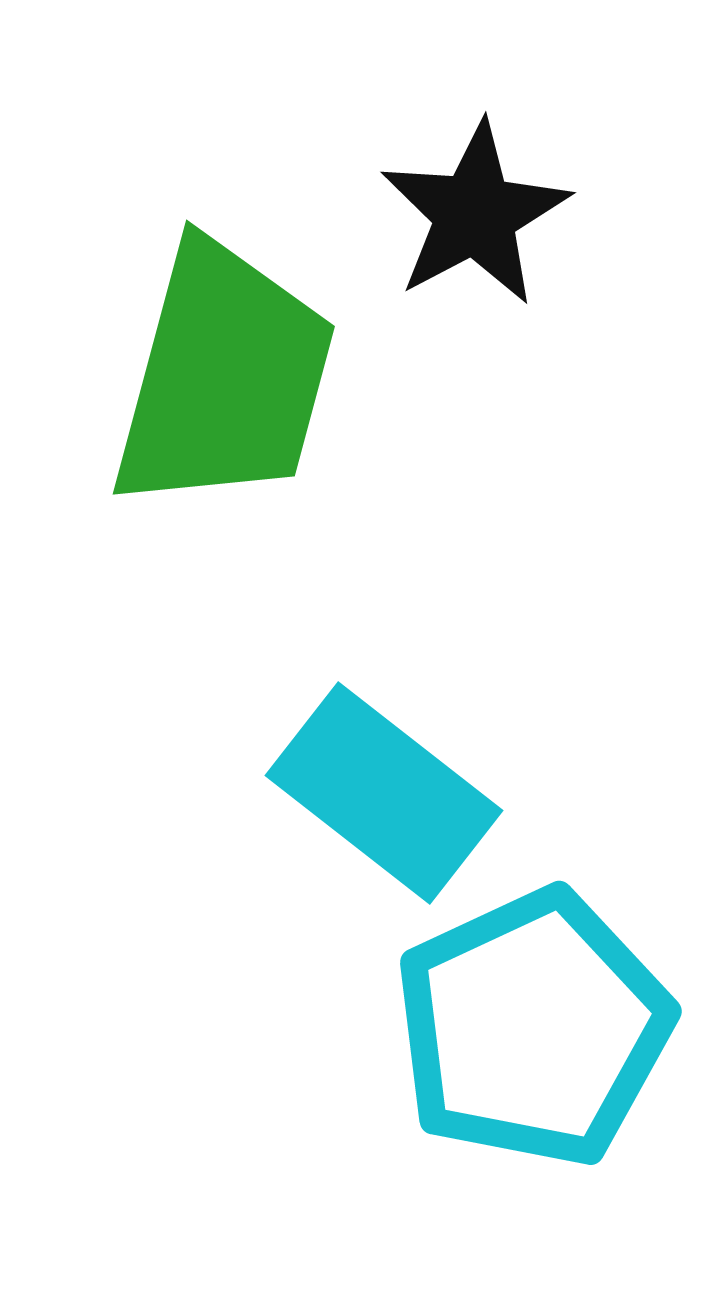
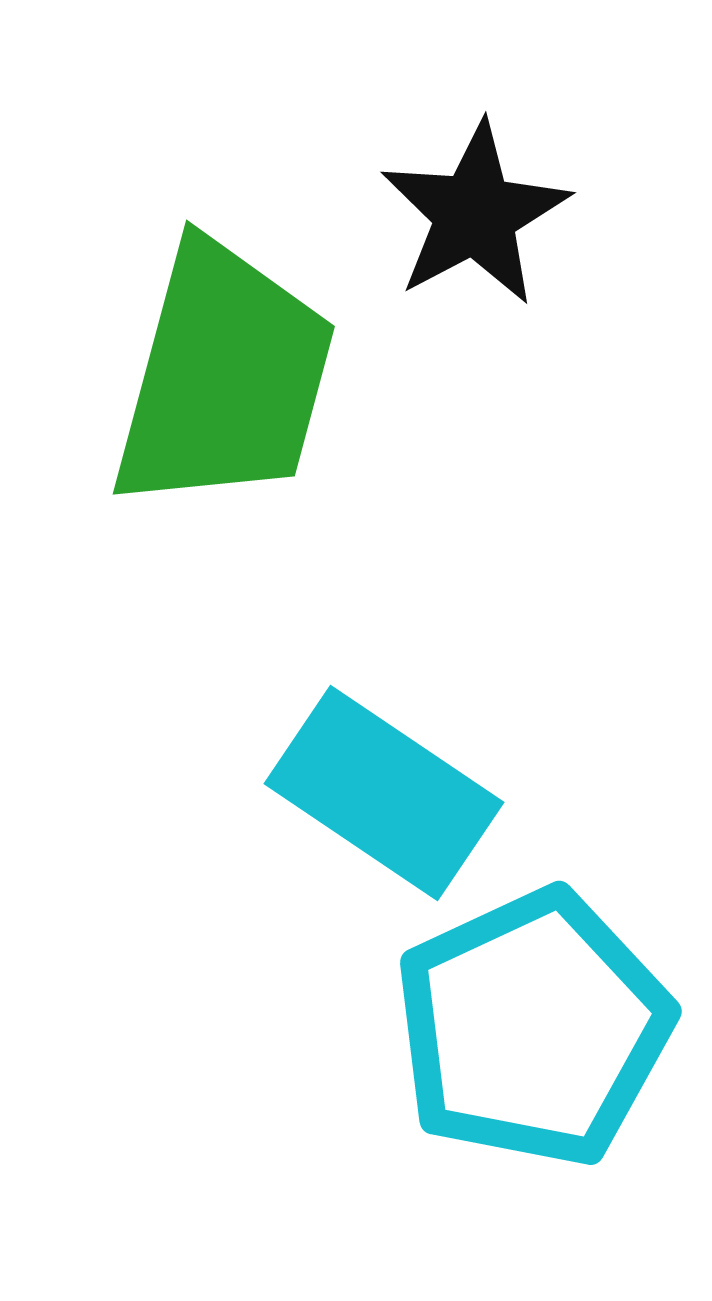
cyan rectangle: rotated 4 degrees counterclockwise
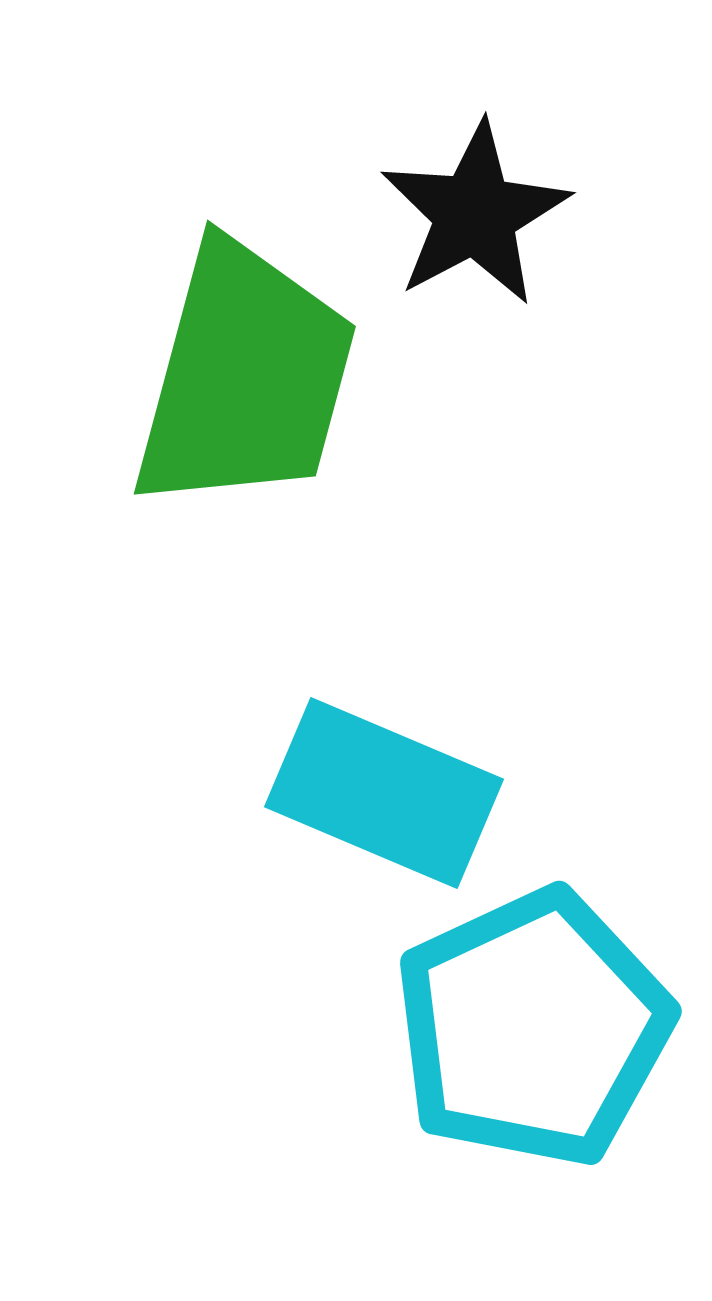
green trapezoid: moved 21 px right
cyan rectangle: rotated 11 degrees counterclockwise
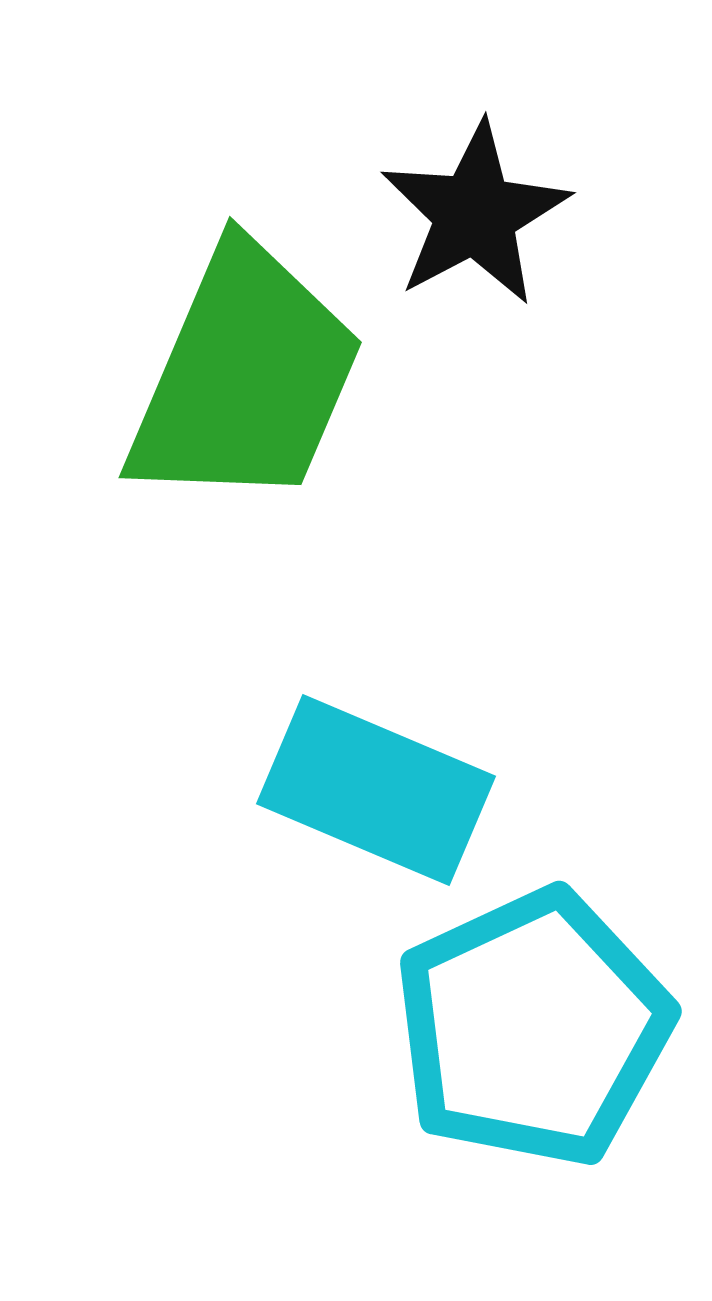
green trapezoid: rotated 8 degrees clockwise
cyan rectangle: moved 8 px left, 3 px up
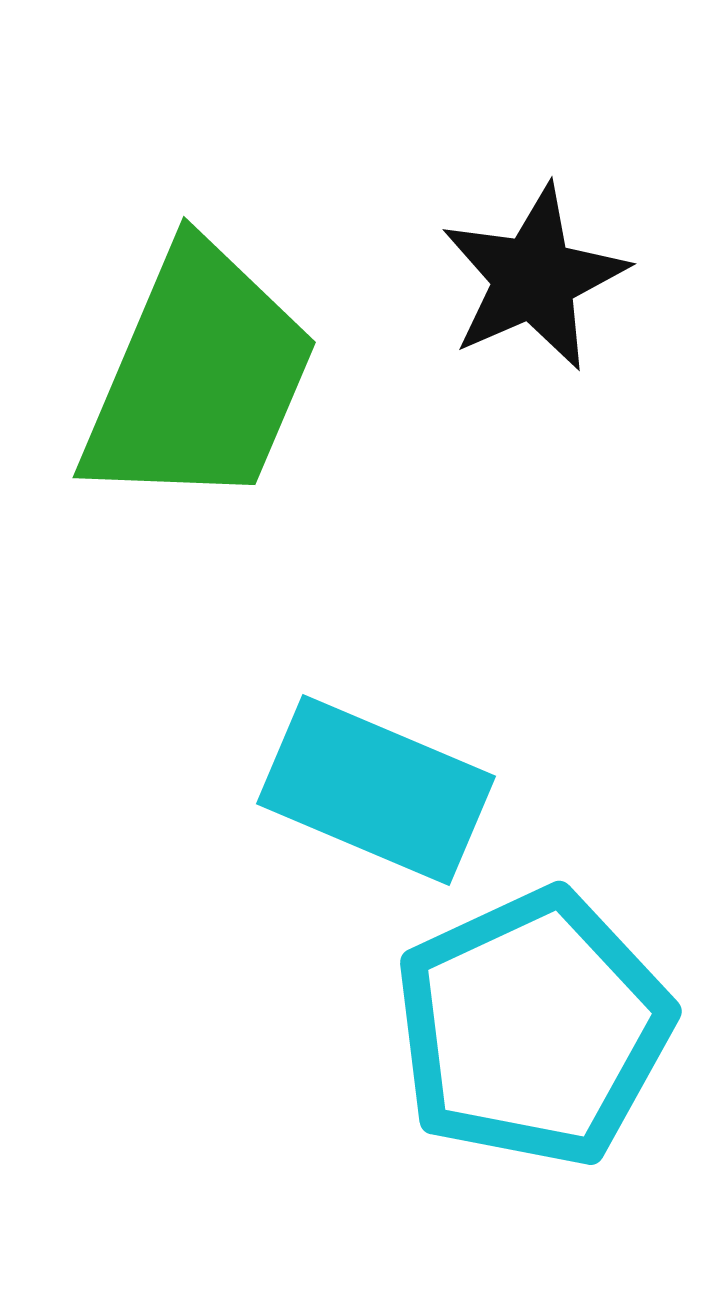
black star: moved 59 px right, 64 px down; rotated 4 degrees clockwise
green trapezoid: moved 46 px left
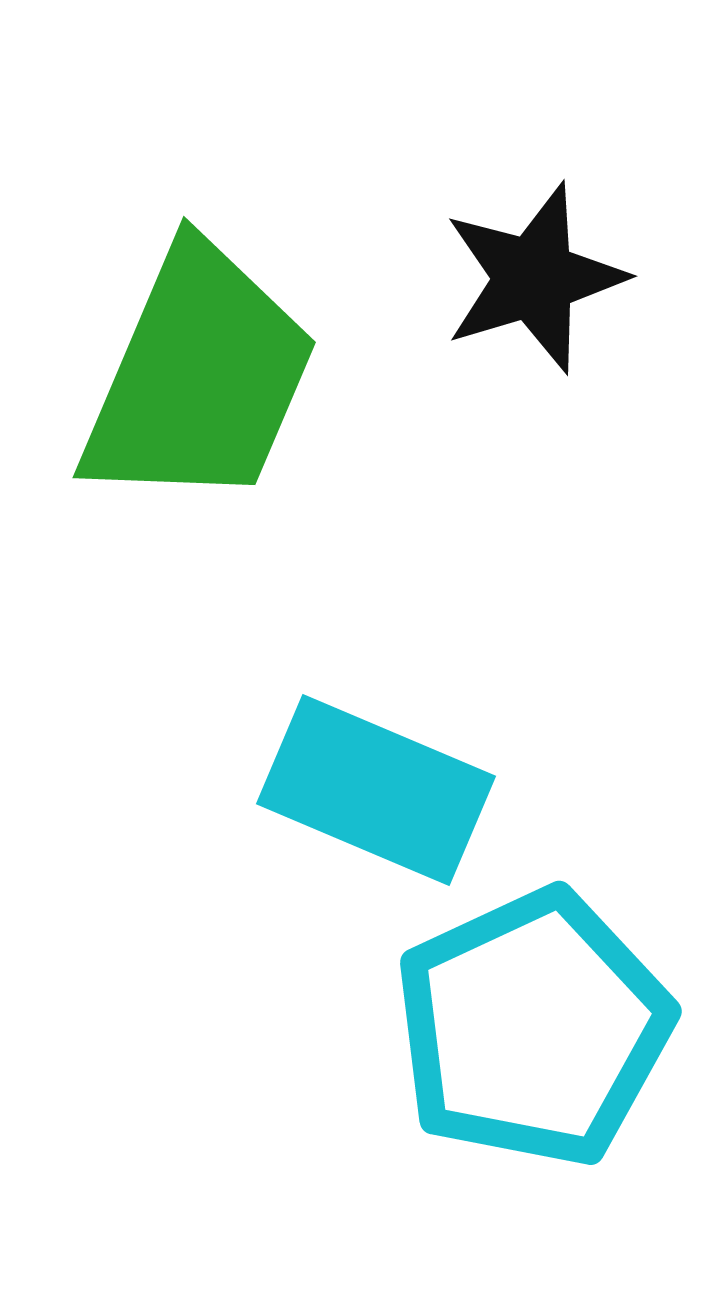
black star: rotated 7 degrees clockwise
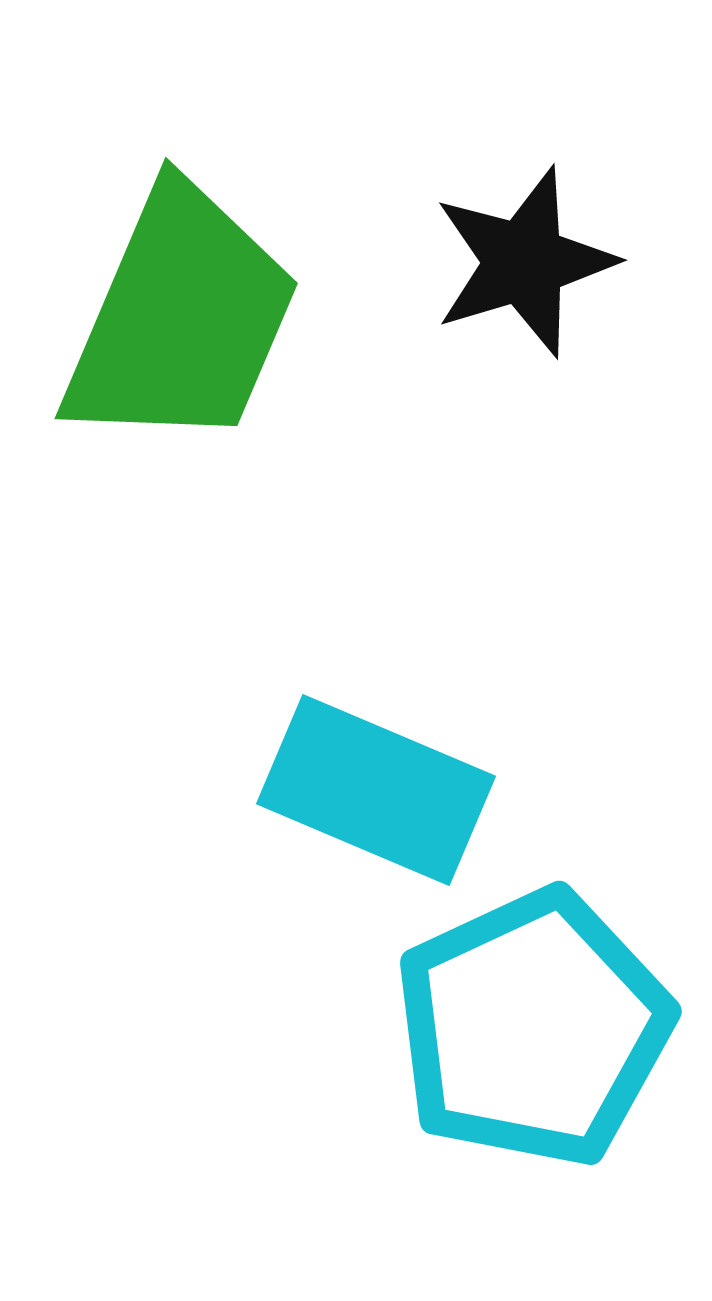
black star: moved 10 px left, 16 px up
green trapezoid: moved 18 px left, 59 px up
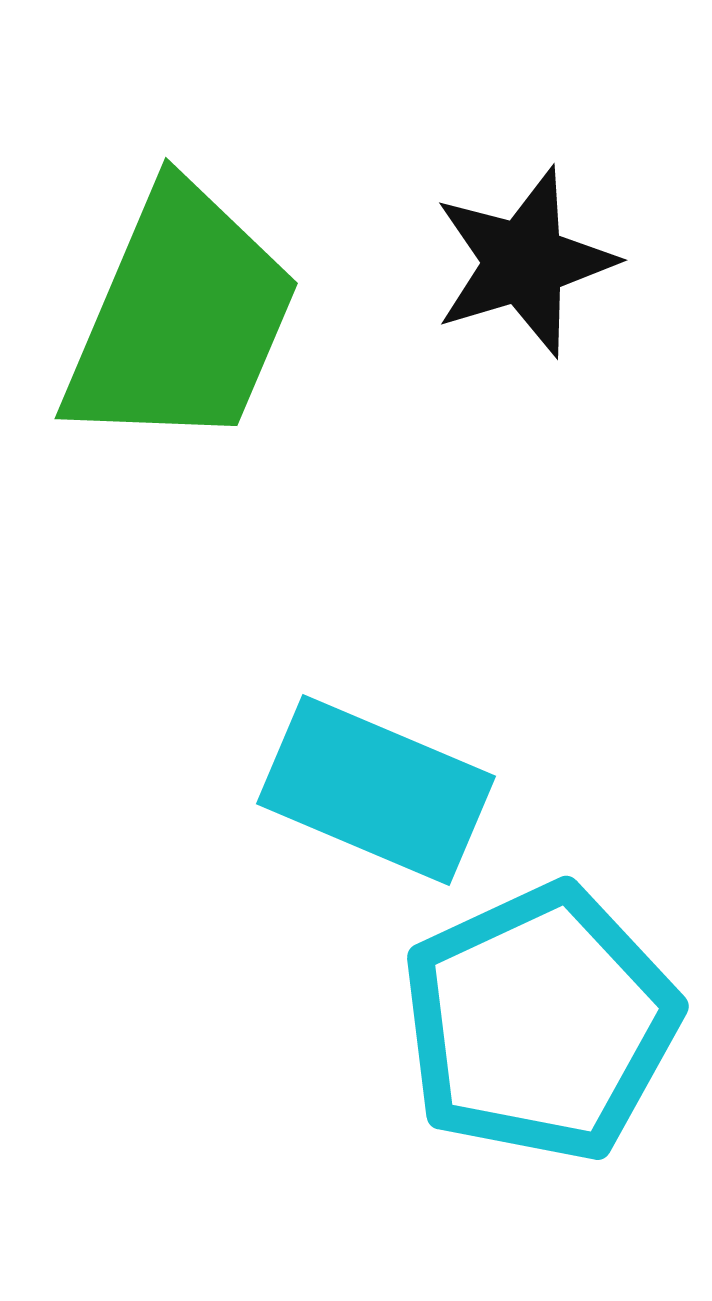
cyan pentagon: moved 7 px right, 5 px up
